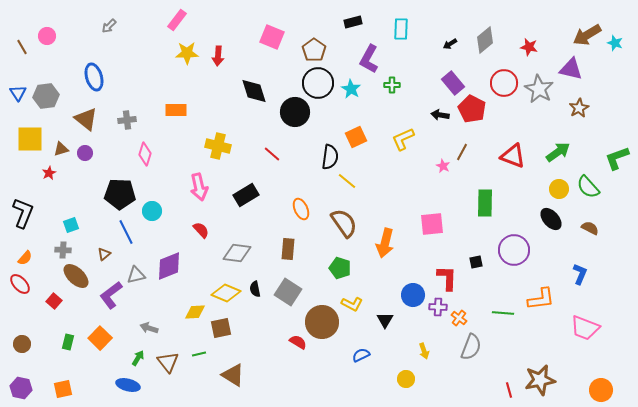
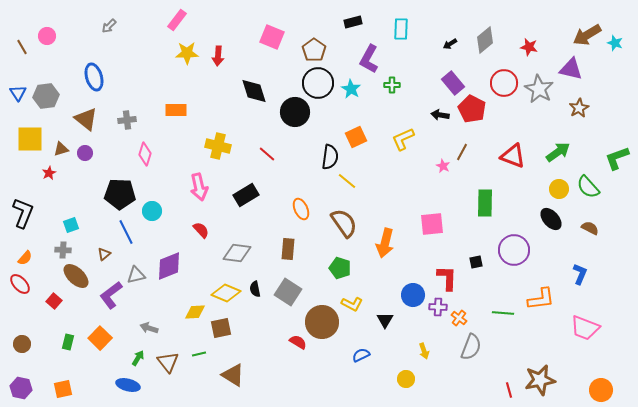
red line at (272, 154): moved 5 px left
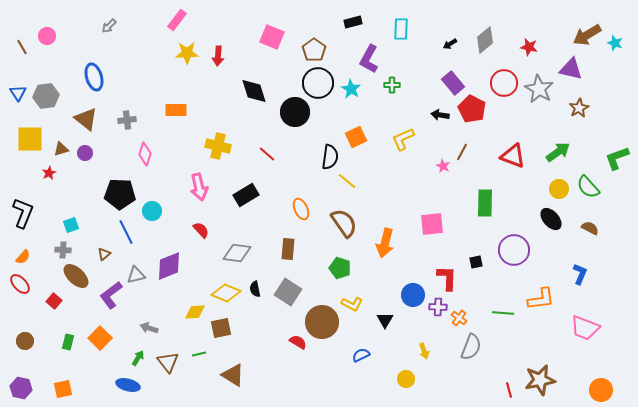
orange semicircle at (25, 258): moved 2 px left, 1 px up
brown circle at (22, 344): moved 3 px right, 3 px up
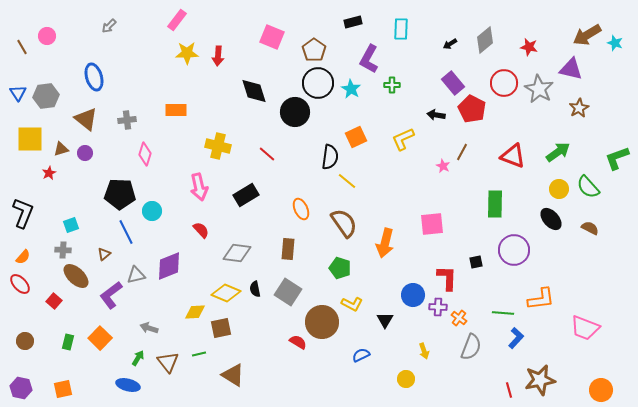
black arrow at (440, 115): moved 4 px left
green rectangle at (485, 203): moved 10 px right, 1 px down
blue L-shape at (580, 274): moved 64 px left, 64 px down; rotated 20 degrees clockwise
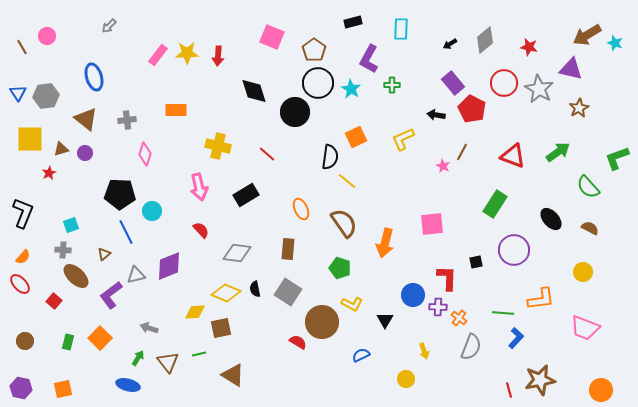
pink rectangle at (177, 20): moved 19 px left, 35 px down
yellow circle at (559, 189): moved 24 px right, 83 px down
green rectangle at (495, 204): rotated 32 degrees clockwise
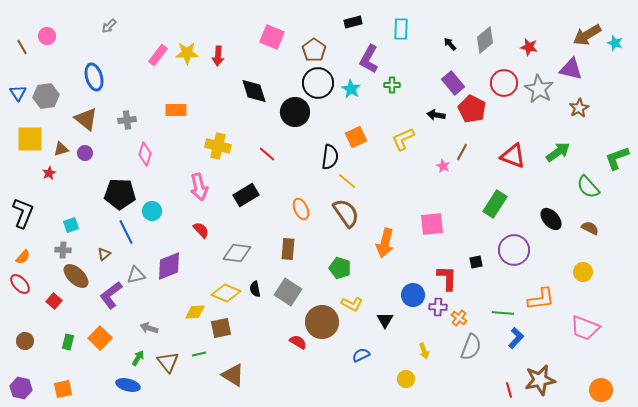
black arrow at (450, 44): rotated 80 degrees clockwise
brown semicircle at (344, 223): moved 2 px right, 10 px up
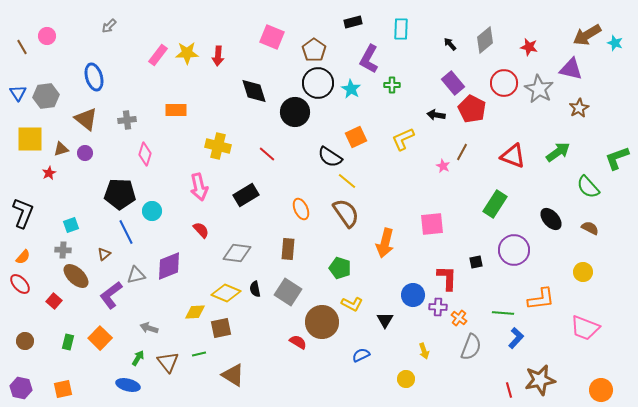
black semicircle at (330, 157): rotated 115 degrees clockwise
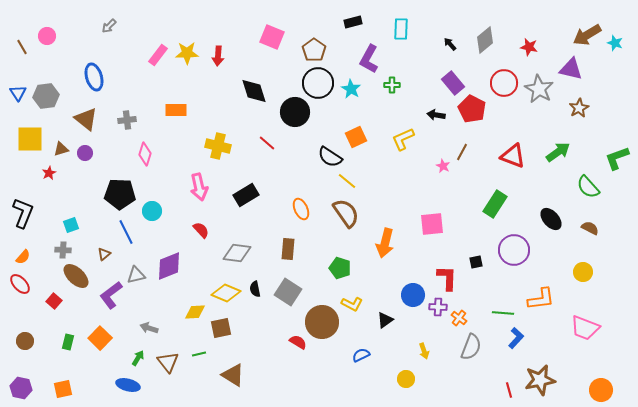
red line at (267, 154): moved 11 px up
black triangle at (385, 320): rotated 24 degrees clockwise
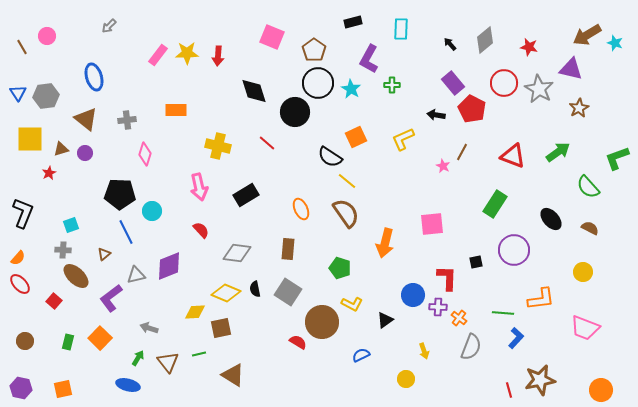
orange semicircle at (23, 257): moved 5 px left, 1 px down
purple L-shape at (111, 295): moved 3 px down
